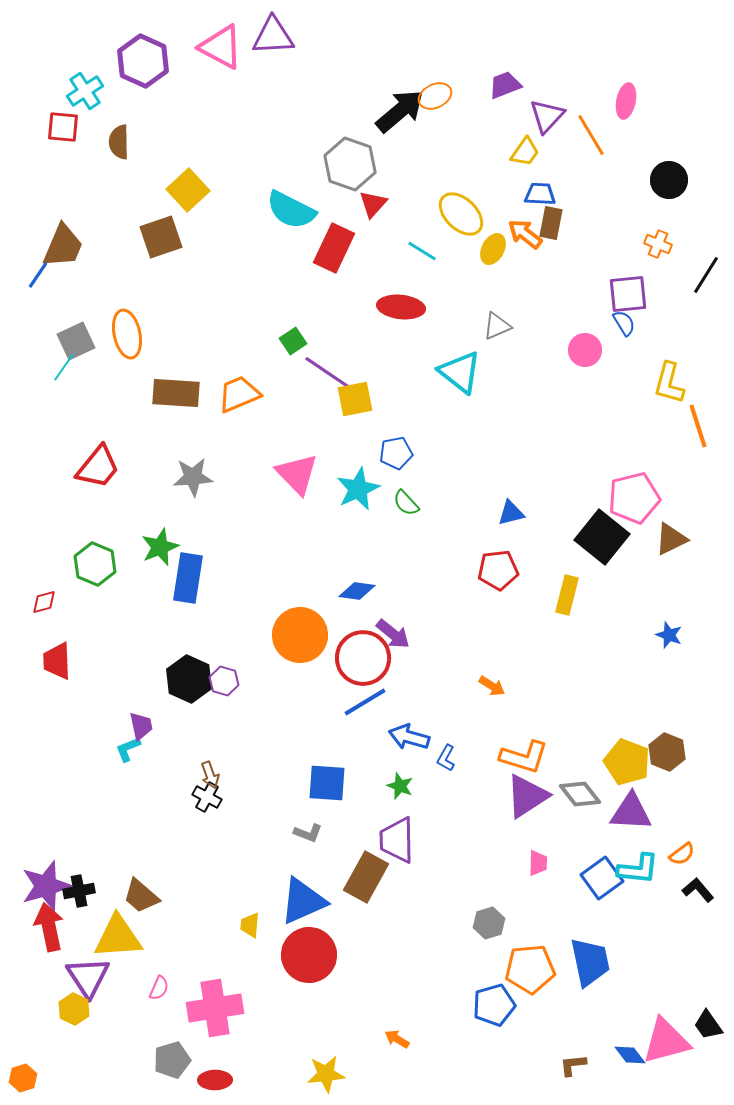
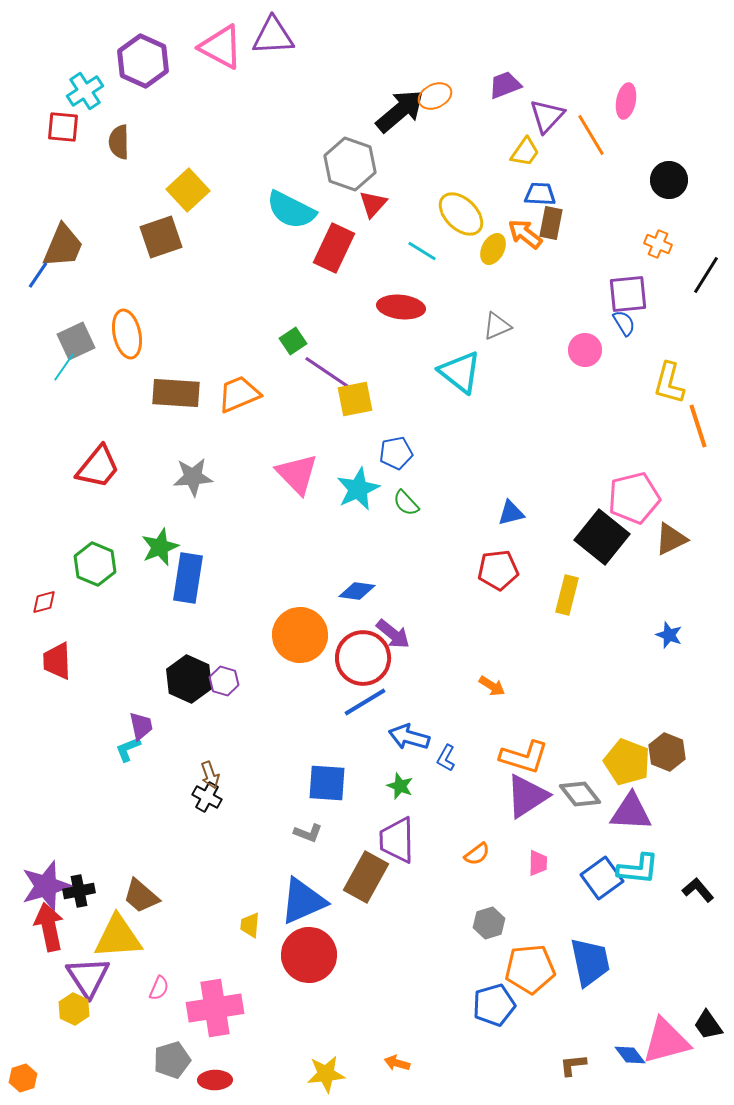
orange semicircle at (682, 854): moved 205 px left
orange arrow at (397, 1039): moved 24 px down; rotated 15 degrees counterclockwise
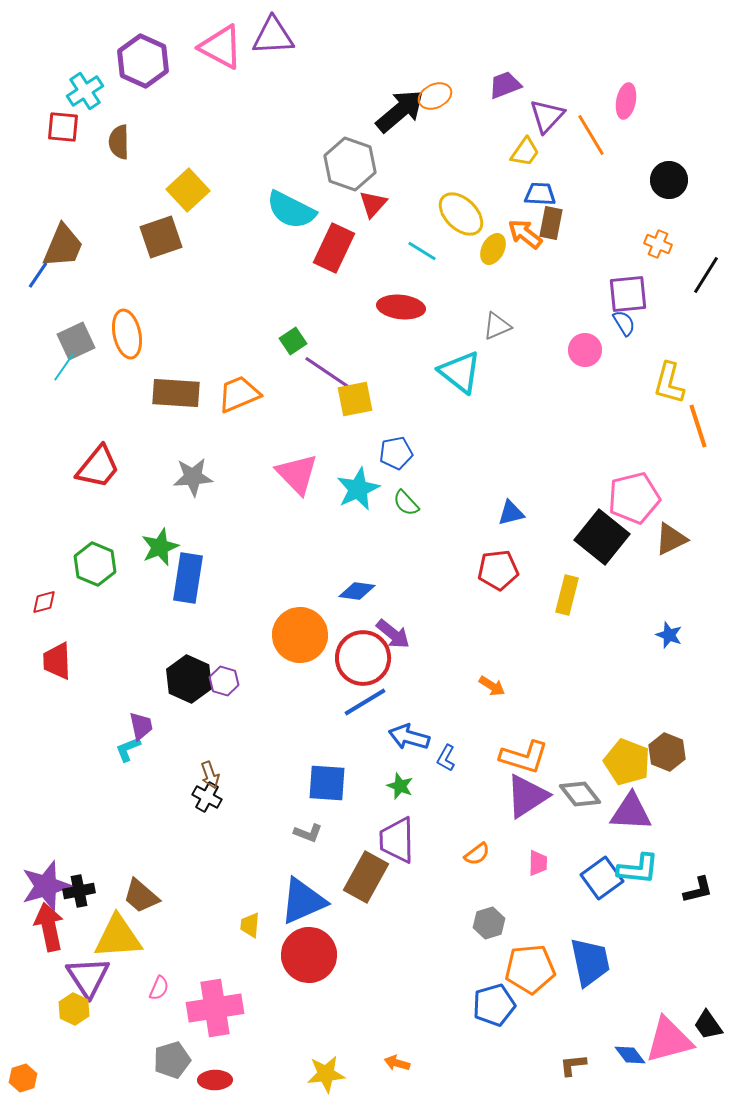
black L-shape at (698, 890): rotated 116 degrees clockwise
pink triangle at (666, 1041): moved 3 px right, 1 px up
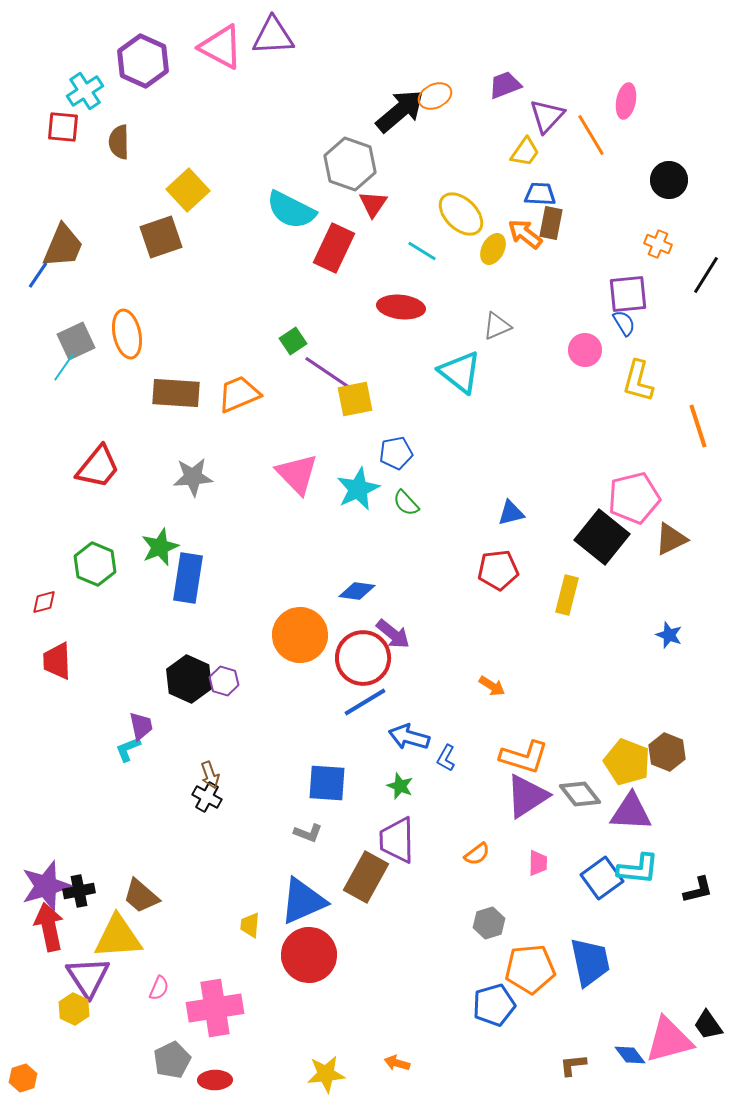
red triangle at (373, 204): rotated 8 degrees counterclockwise
yellow L-shape at (669, 383): moved 31 px left, 2 px up
gray pentagon at (172, 1060): rotated 9 degrees counterclockwise
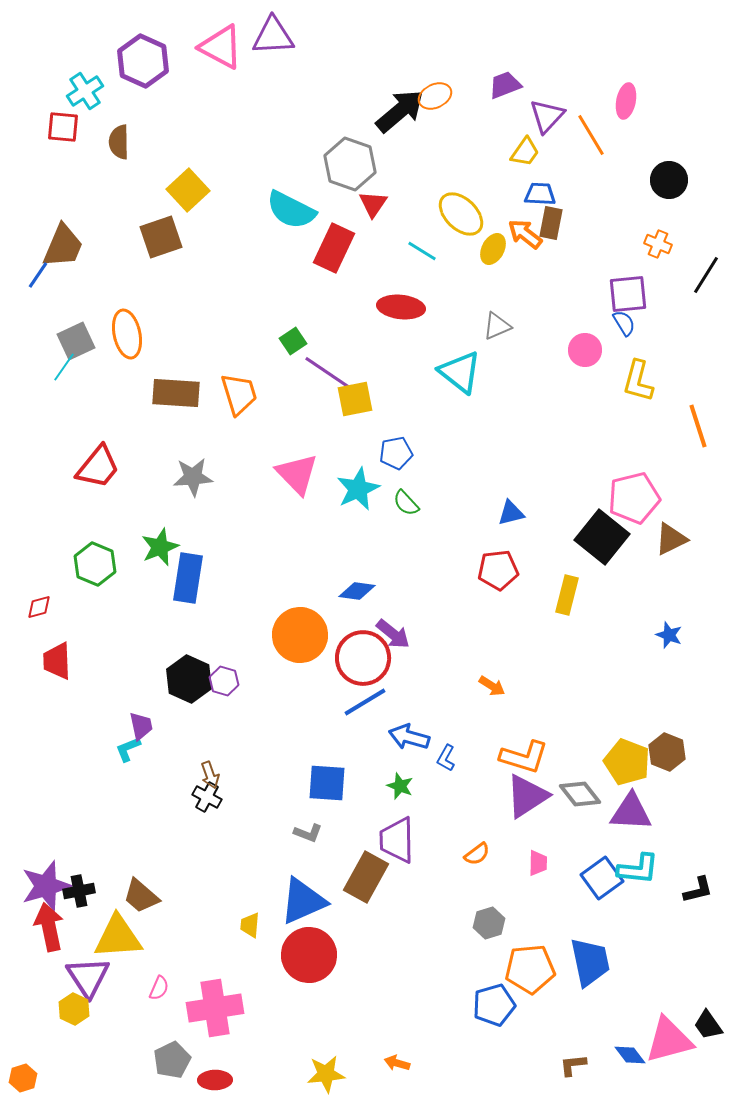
orange trapezoid at (239, 394): rotated 96 degrees clockwise
red diamond at (44, 602): moved 5 px left, 5 px down
